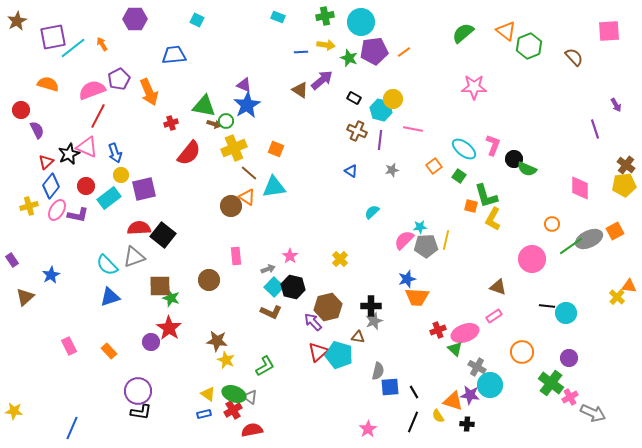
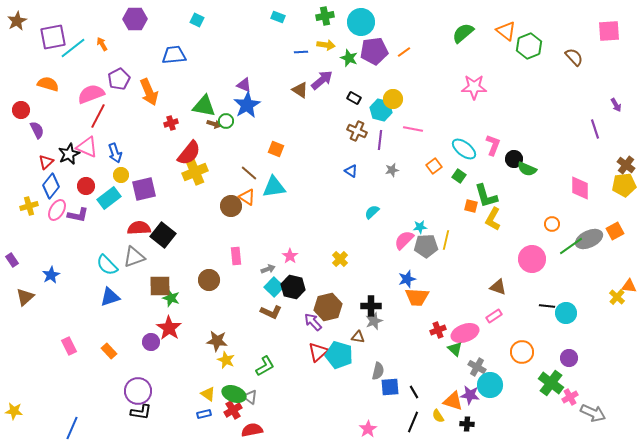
pink semicircle at (92, 90): moved 1 px left, 4 px down
yellow cross at (234, 148): moved 39 px left, 24 px down
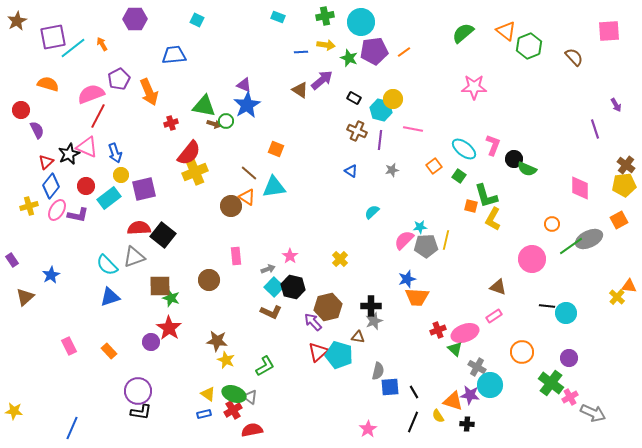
orange square at (615, 231): moved 4 px right, 11 px up
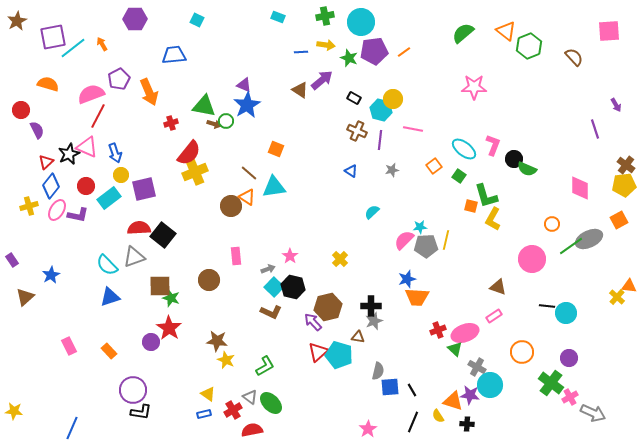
purple circle at (138, 391): moved 5 px left, 1 px up
black line at (414, 392): moved 2 px left, 2 px up
green ellipse at (234, 394): moved 37 px right, 9 px down; rotated 25 degrees clockwise
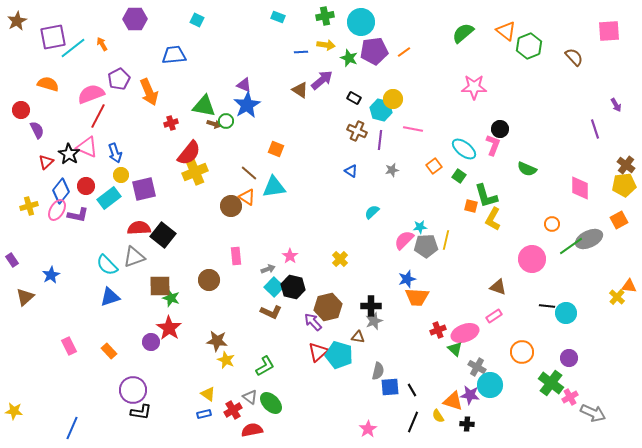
black star at (69, 154): rotated 15 degrees counterclockwise
black circle at (514, 159): moved 14 px left, 30 px up
blue diamond at (51, 186): moved 10 px right, 5 px down
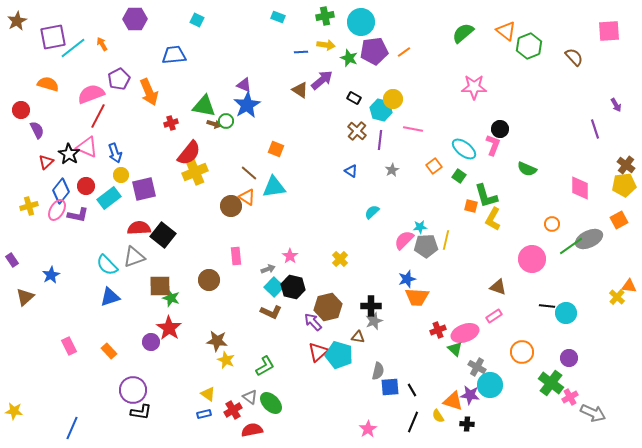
brown cross at (357, 131): rotated 18 degrees clockwise
gray star at (392, 170): rotated 16 degrees counterclockwise
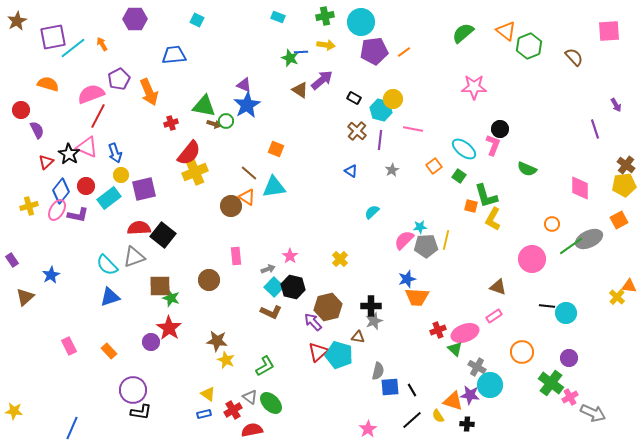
green star at (349, 58): moved 59 px left
black line at (413, 422): moved 1 px left, 2 px up; rotated 25 degrees clockwise
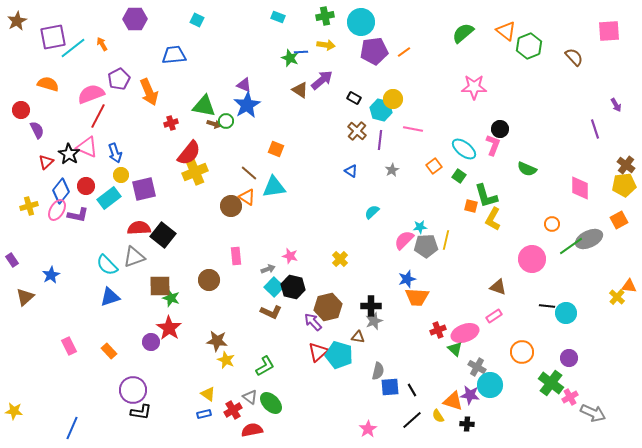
pink star at (290, 256): rotated 21 degrees counterclockwise
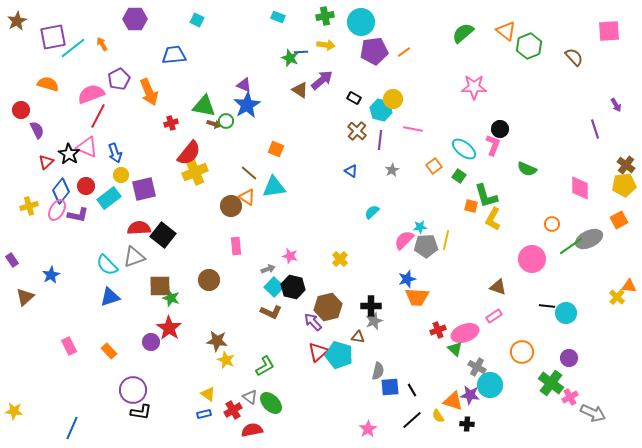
pink rectangle at (236, 256): moved 10 px up
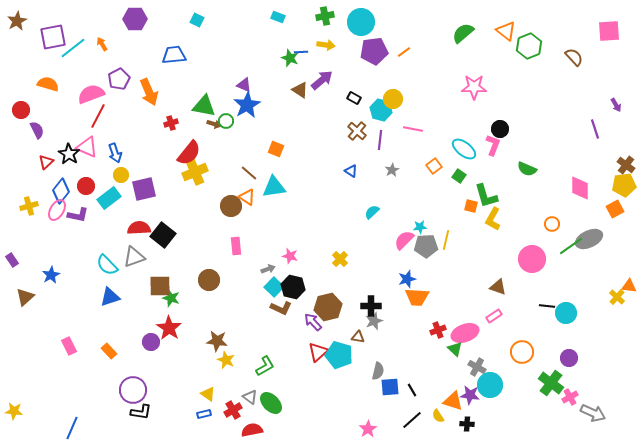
orange square at (619, 220): moved 4 px left, 11 px up
brown L-shape at (271, 312): moved 10 px right, 4 px up
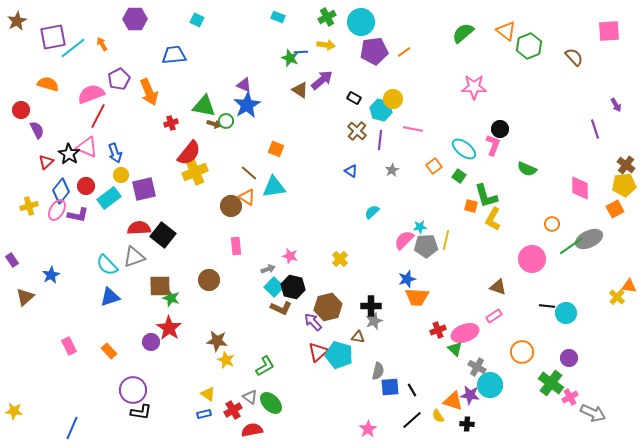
green cross at (325, 16): moved 2 px right, 1 px down; rotated 18 degrees counterclockwise
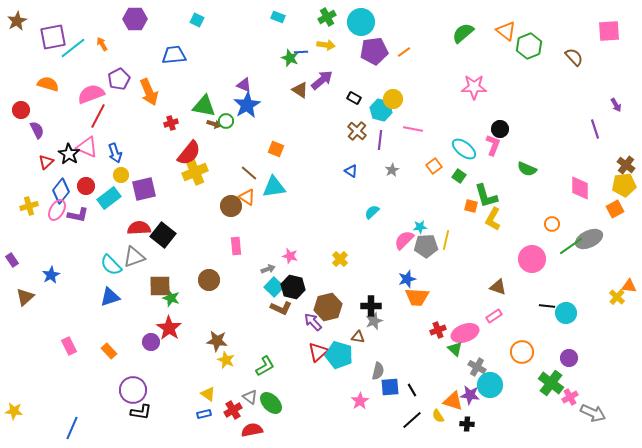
cyan semicircle at (107, 265): moved 4 px right
pink star at (368, 429): moved 8 px left, 28 px up
